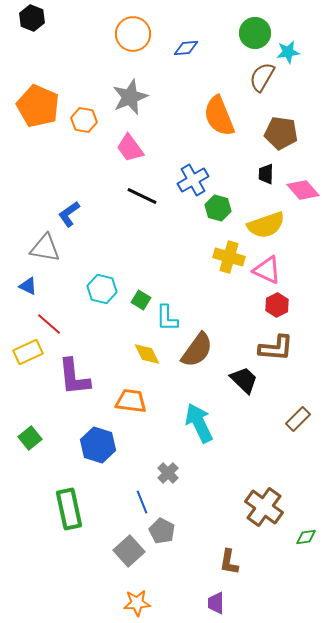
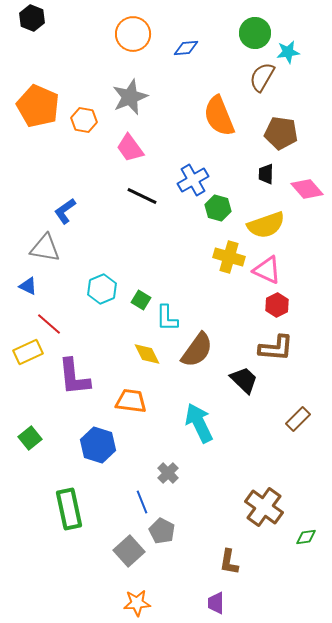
pink diamond at (303, 190): moved 4 px right, 1 px up
blue L-shape at (69, 214): moved 4 px left, 3 px up
cyan hexagon at (102, 289): rotated 24 degrees clockwise
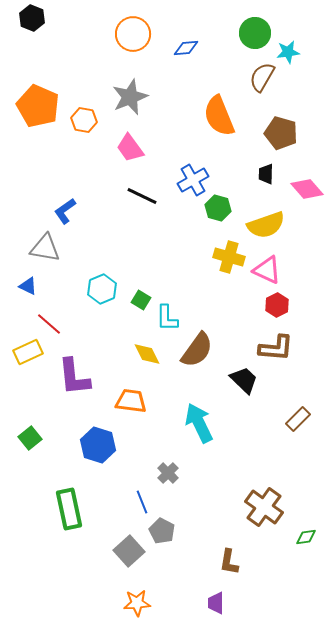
brown pentagon at (281, 133): rotated 8 degrees clockwise
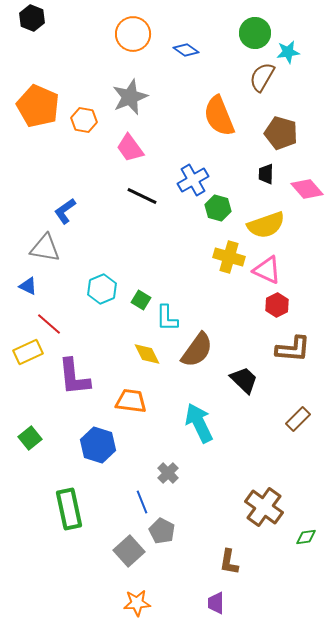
blue diamond at (186, 48): moved 2 px down; rotated 40 degrees clockwise
brown L-shape at (276, 348): moved 17 px right, 1 px down
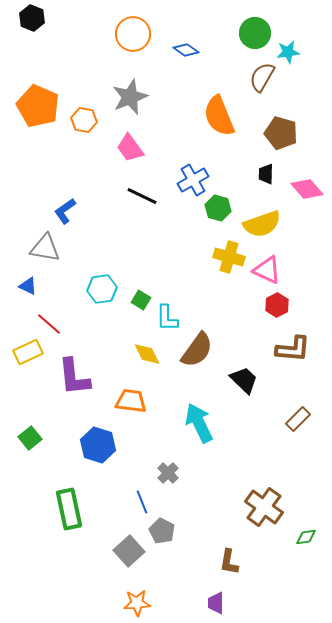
yellow semicircle at (266, 225): moved 4 px left, 1 px up
cyan hexagon at (102, 289): rotated 16 degrees clockwise
